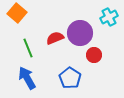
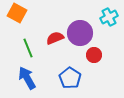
orange square: rotated 12 degrees counterclockwise
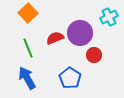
orange square: moved 11 px right; rotated 18 degrees clockwise
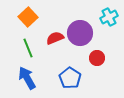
orange square: moved 4 px down
red circle: moved 3 px right, 3 px down
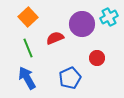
purple circle: moved 2 px right, 9 px up
blue pentagon: rotated 15 degrees clockwise
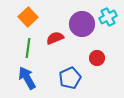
cyan cross: moved 1 px left
green line: rotated 30 degrees clockwise
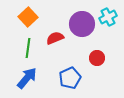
blue arrow: rotated 70 degrees clockwise
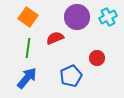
orange square: rotated 12 degrees counterclockwise
purple circle: moved 5 px left, 7 px up
blue pentagon: moved 1 px right, 2 px up
